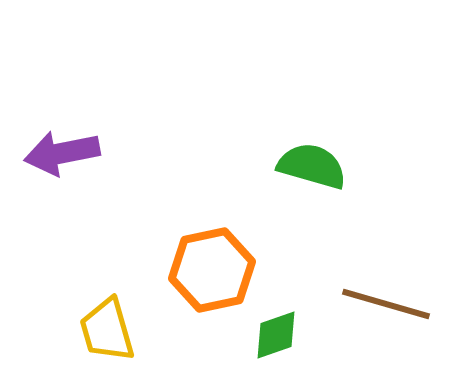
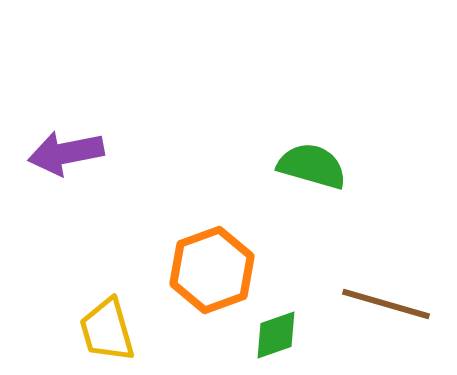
purple arrow: moved 4 px right
orange hexagon: rotated 8 degrees counterclockwise
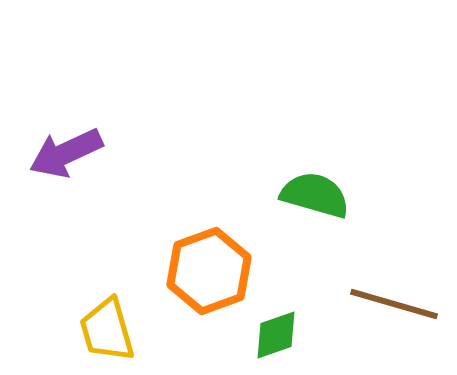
purple arrow: rotated 14 degrees counterclockwise
green semicircle: moved 3 px right, 29 px down
orange hexagon: moved 3 px left, 1 px down
brown line: moved 8 px right
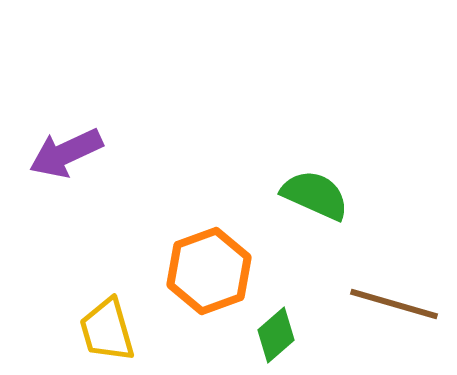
green semicircle: rotated 8 degrees clockwise
green diamond: rotated 22 degrees counterclockwise
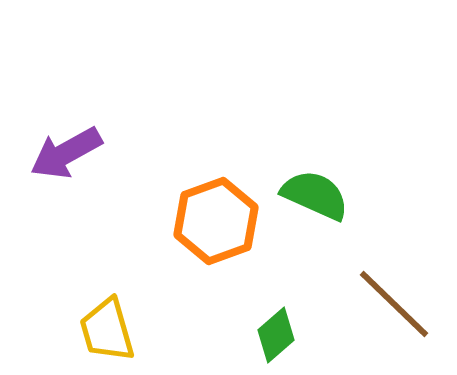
purple arrow: rotated 4 degrees counterclockwise
orange hexagon: moved 7 px right, 50 px up
brown line: rotated 28 degrees clockwise
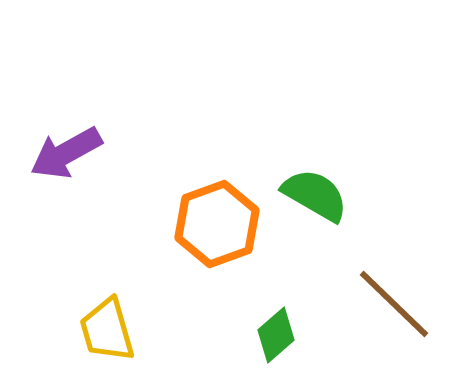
green semicircle: rotated 6 degrees clockwise
orange hexagon: moved 1 px right, 3 px down
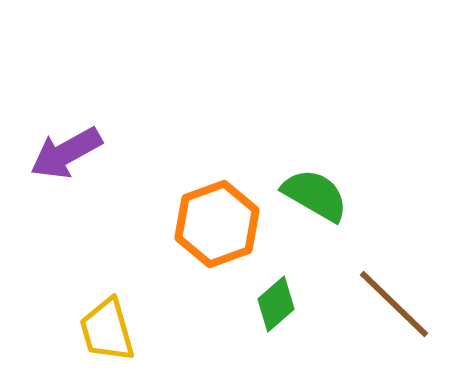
green diamond: moved 31 px up
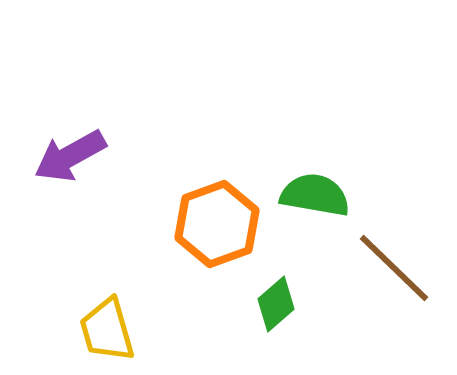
purple arrow: moved 4 px right, 3 px down
green semicircle: rotated 20 degrees counterclockwise
brown line: moved 36 px up
